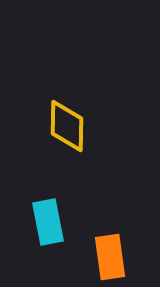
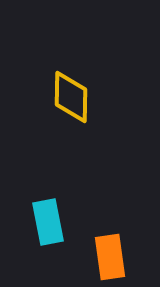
yellow diamond: moved 4 px right, 29 px up
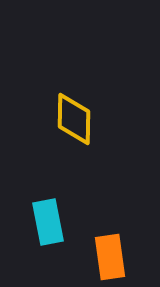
yellow diamond: moved 3 px right, 22 px down
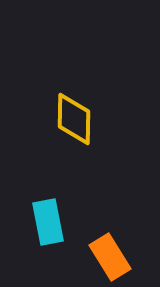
orange rectangle: rotated 24 degrees counterclockwise
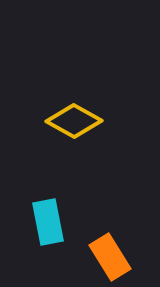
yellow diamond: moved 2 px down; rotated 62 degrees counterclockwise
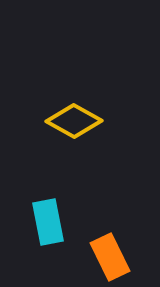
orange rectangle: rotated 6 degrees clockwise
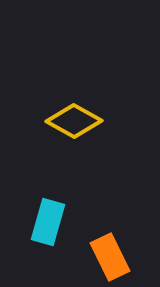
cyan rectangle: rotated 27 degrees clockwise
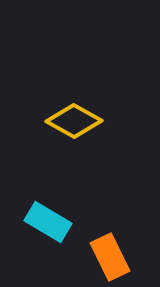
cyan rectangle: rotated 75 degrees counterclockwise
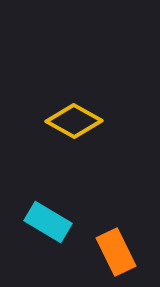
orange rectangle: moved 6 px right, 5 px up
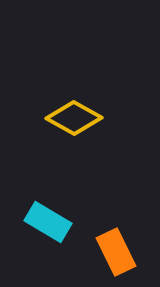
yellow diamond: moved 3 px up
